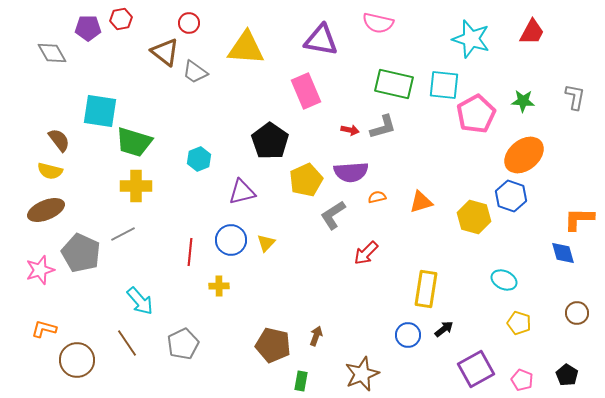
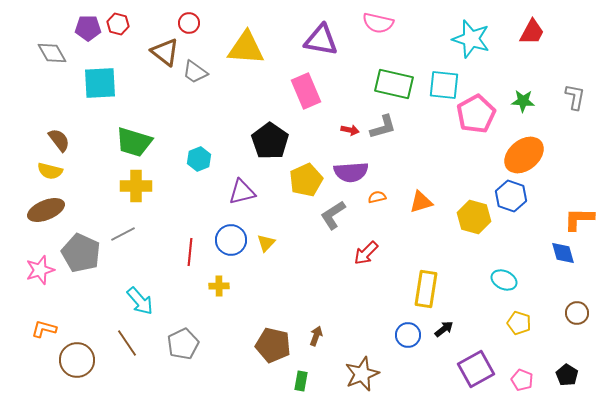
red hexagon at (121, 19): moved 3 px left, 5 px down; rotated 25 degrees clockwise
cyan square at (100, 111): moved 28 px up; rotated 12 degrees counterclockwise
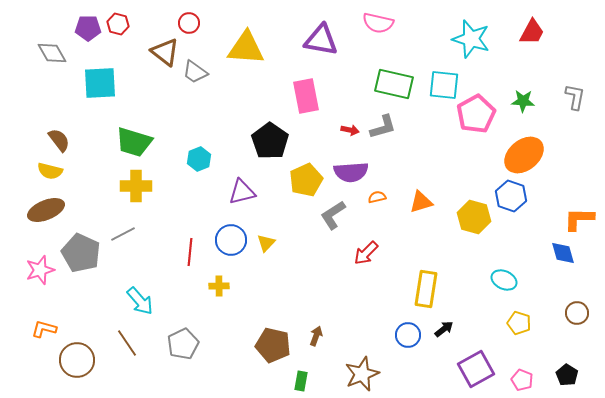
pink rectangle at (306, 91): moved 5 px down; rotated 12 degrees clockwise
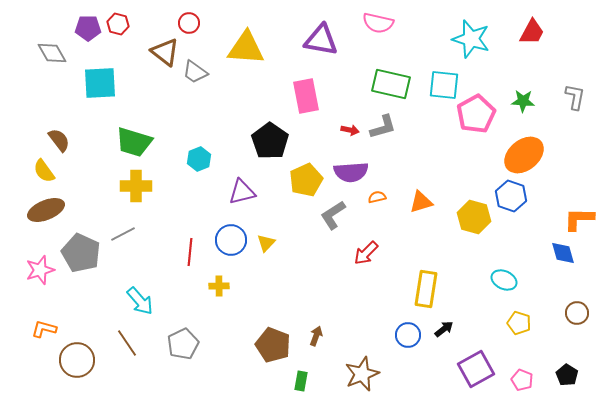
green rectangle at (394, 84): moved 3 px left
yellow semicircle at (50, 171): moved 6 px left; rotated 40 degrees clockwise
brown pentagon at (273, 345): rotated 8 degrees clockwise
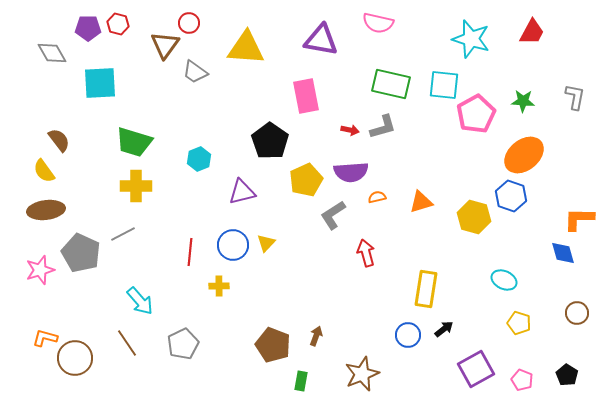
brown triangle at (165, 52): moved 7 px up; rotated 28 degrees clockwise
brown ellipse at (46, 210): rotated 15 degrees clockwise
blue circle at (231, 240): moved 2 px right, 5 px down
red arrow at (366, 253): rotated 120 degrees clockwise
orange L-shape at (44, 329): moved 1 px right, 9 px down
brown circle at (77, 360): moved 2 px left, 2 px up
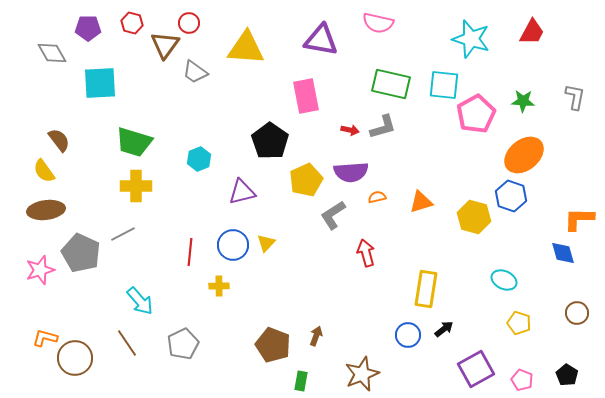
red hexagon at (118, 24): moved 14 px right, 1 px up
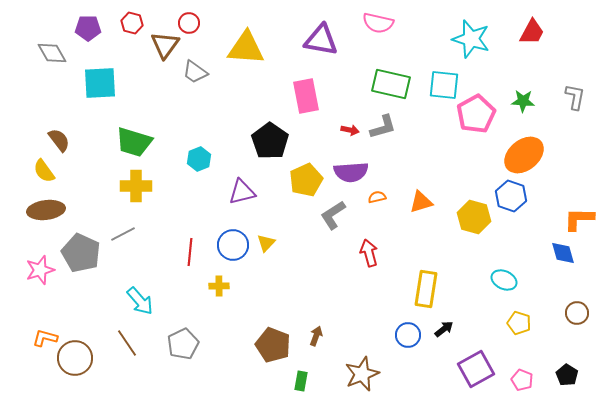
red arrow at (366, 253): moved 3 px right
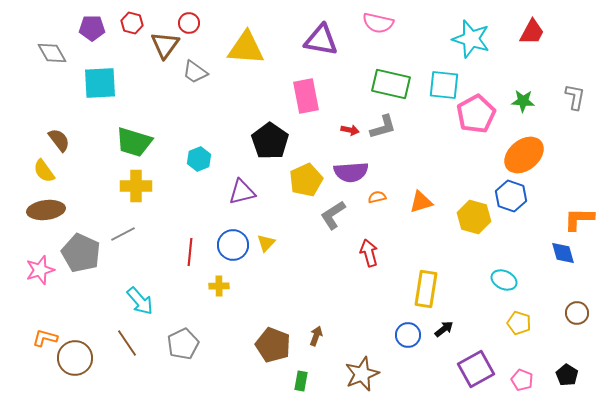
purple pentagon at (88, 28): moved 4 px right
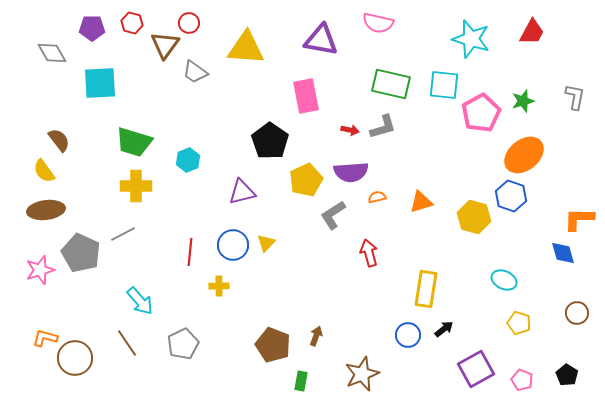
green star at (523, 101): rotated 20 degrees counterclockwise
pink pentagon at (476, 114): moved 5 px right, 1 px up
cyan hexagon at (199, 159): moved 11 px left, 1 px down
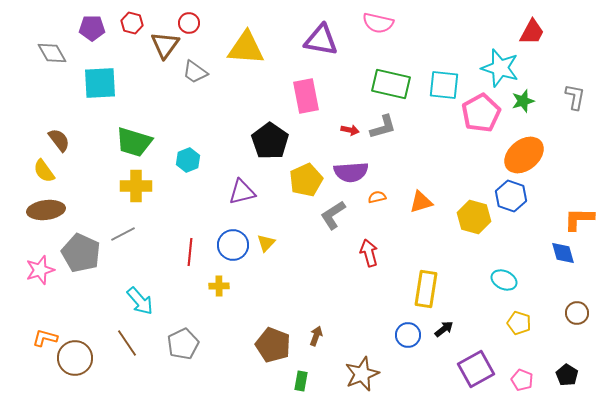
cyan star at (471, 39): moved 29 px right, 29 px down
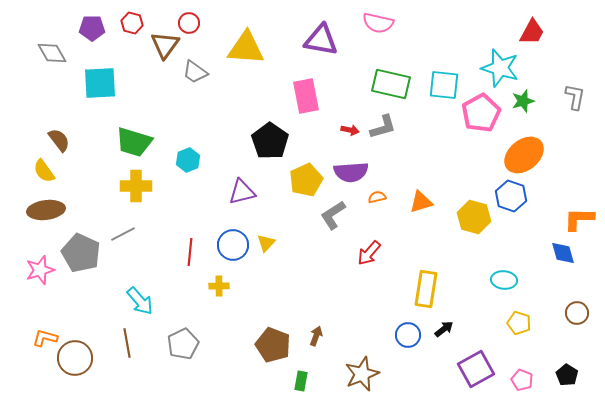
red arrow at (369, 253): rotated 124 degrees counterclockwise
cyan ellipse at (504, 280): rotated 20 degrees counterclockwise
brown line at (127, 343): rotated 24 degrees clockwise
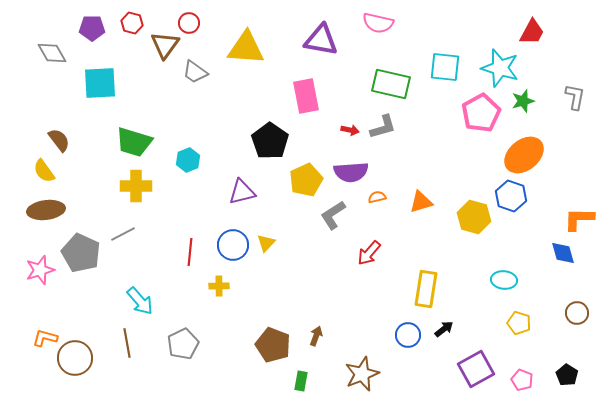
cyan square at (444, 85): moved 1 px right, 18 px up
